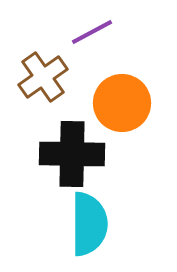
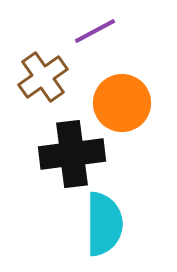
purple line: moved 3 px right, 1 px up
black cross: rotated 8 degrees counterclockwise
cyan semicircle: moved 15 px right
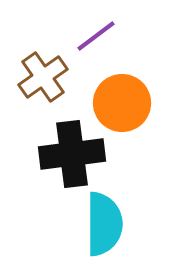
purple line: moved 1 px right, 5 px down; rotated 9 degrees counterclockwise
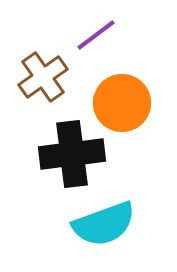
purple line: moved 1 px up
cyan semicircle: rotated 70 degrees clockwise
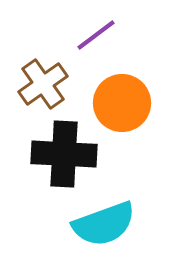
brown cross: moved 7 px down
black cross: moved 8 px left; rotated 10 degrees clockwise
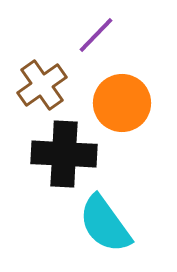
purple line: rotated 9 degrees counterclockwise
brown cross: moved 1 px left, 1 px down
cyan semicircle: moved 1 px right; rotated 74 degrees clockwise
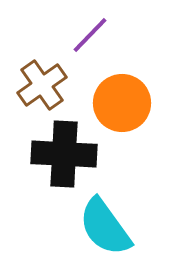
purple line: moved 6 px left
cyan semicircle: moved 3 px down
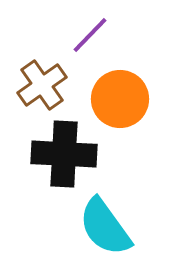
orange circle: moved 2 px left, 4 px up
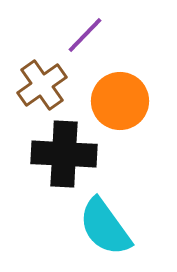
purple line: moved 5 px left
orange circle: moved 2 px down
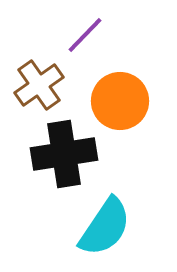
brown cross: moved 3 px left
black cross: rotated 12 degrees counterclockwise
cyan semicircle: rotated 110 degrees counterclockwise
